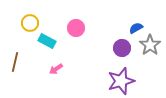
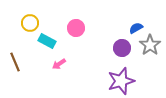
brown line: rotated 36 degrees counterclockwise
pink arrow: moved 3 px right, 5 px up
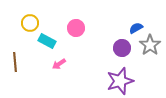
brown line: rotated 18 degrees clockwise
purple star: moved 1 px left
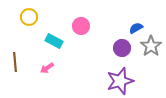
yellow circle: moved 1 px left, 6 px up
pink circle: moved 5 px right, 2 px up
cyan rectangle: moved 7 px right
gray star: moved 1 px right, 1 px down
pink arrow: moved 12 px left, 4 px down
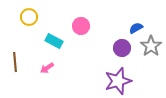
purple star: moved 2 px left
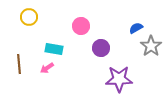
cyan rectangle: moved 8 px down; rotated 18 degrees counterclockwise
purple circle: moved 21 px left
brown line: moved 4 px right, 2 px down
purple star: moved 1 px right, 2 px up; rotated 16 degrees clockwise
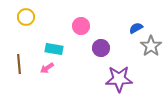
yellow circle: moved 3 px left
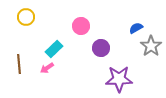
cyan rectangle: rotated 54 degrees counterclockwise
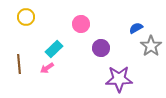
pink circle: moved 2 px up
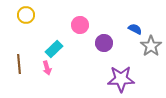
yellow circle: moved 2 px up
pink circle: moved 1 px left, 1 px down
blue semicircle: moved 1 px left, 1 px down; rotated 56 degrees clockwise
purple circle: moved 3 px right, 5 px up
pink arrow: rotated 72 degrees counterclockwise
purple star: moved 2 px right
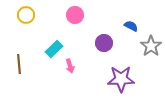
pink circle: moved 5 px left, 10 px up
blue semicircle: moved 4 px left, 3 px up
pink arrow: moved 23 px right, 2 px up
